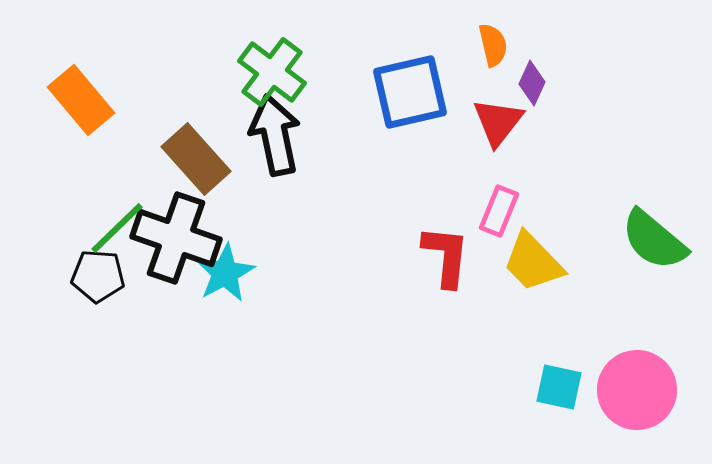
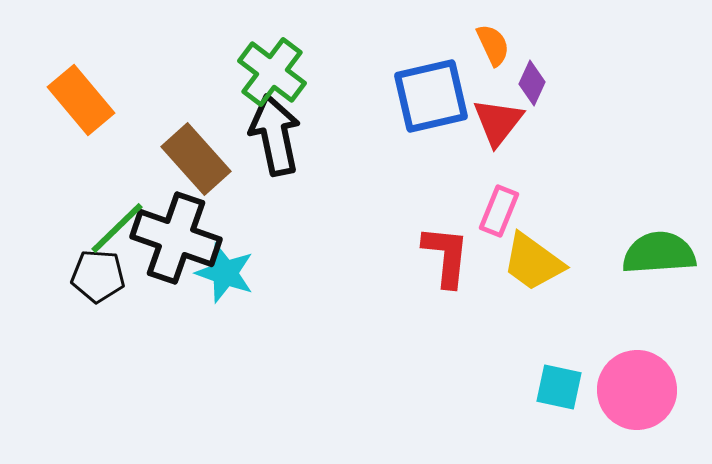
orange semicircle: rotated 12 degrees counterclockwise
blue square: moved 21 px right, 4 px down
green semicircle: moved 5 px right, 13 px down; rotated 136 degrees clockwise
yellow trapezoid: rotated 10 degrees counterclockwise
cyan star: rotated 24 degrees counterclockwise
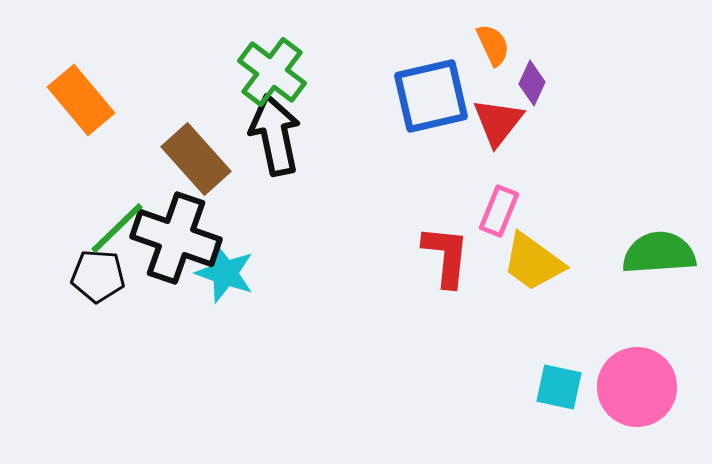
pink circle: moved 3 px up
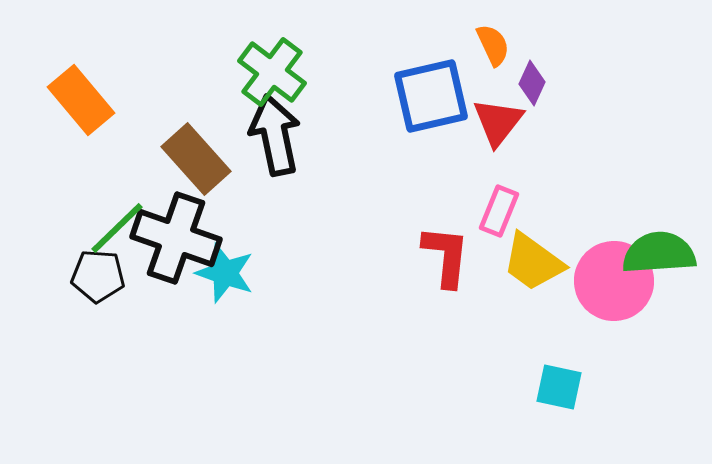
pink circle: moved 23 px left, 106 px up
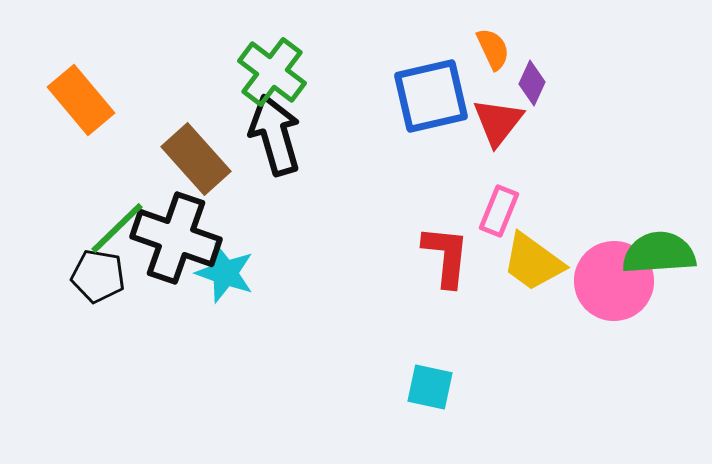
orange semicircle: moved 4 px down
black arrow: rotated 4 degrees counterclockwise
black pentagon: rotated 6 degrees clockwise
cyan square: moved 129 px left
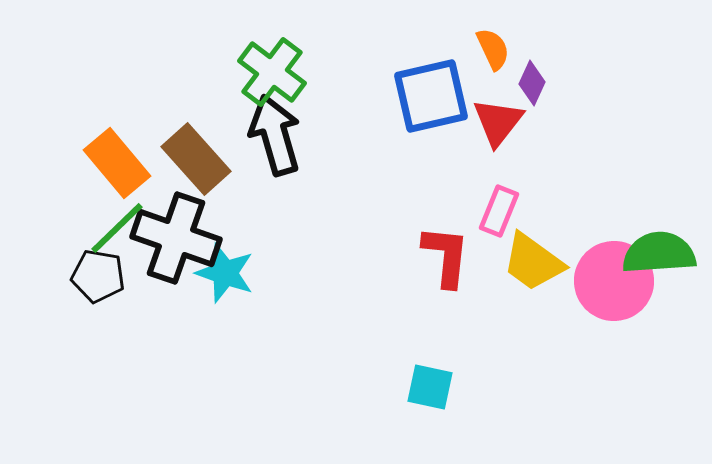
orange rectangle: moved 36 px right, 63 px down
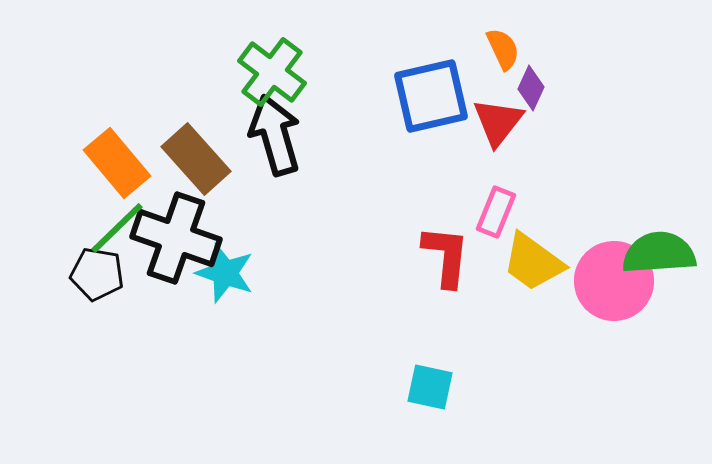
orange semicircle: moved 10 px right
purple diamond: moved 1 px left, 5 px down
pink rectangle: moved 3 px left, 1 px down
black pentagon: moved 1 px left, 2 px up
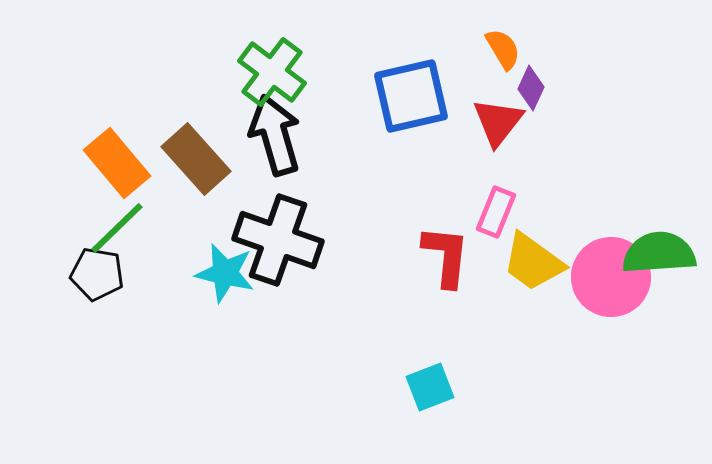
orange semicircle: rotated 6 degrees counterclockwise
blue square: moved 20 px left
black cross: moved 102 px right, 2 px down
cyan star: rotated 6 degrees counterclockwise
pink circle: moved 3 px left, 4 px up
cyan square: rotated 33 degrees counterclockwise
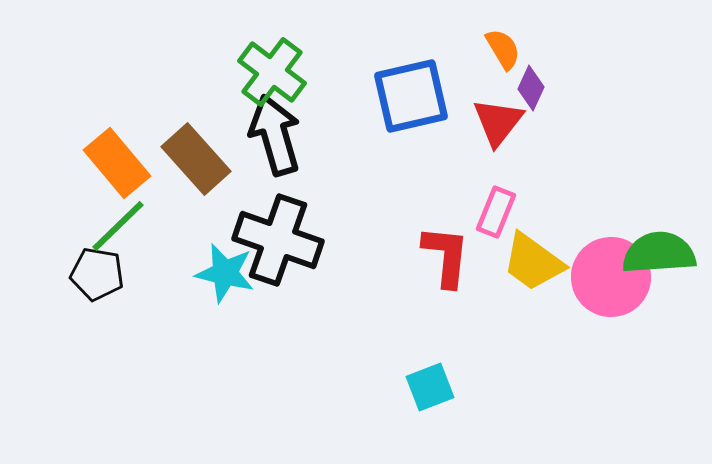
green line: moved 1 px right, 2 px up
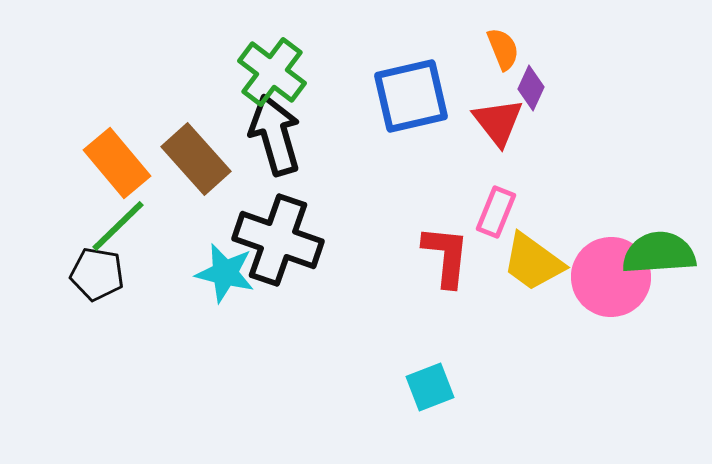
orange semicircle: rotated 9 degrees clockwise
red triangle: rotated 16 degrees counterclockwise
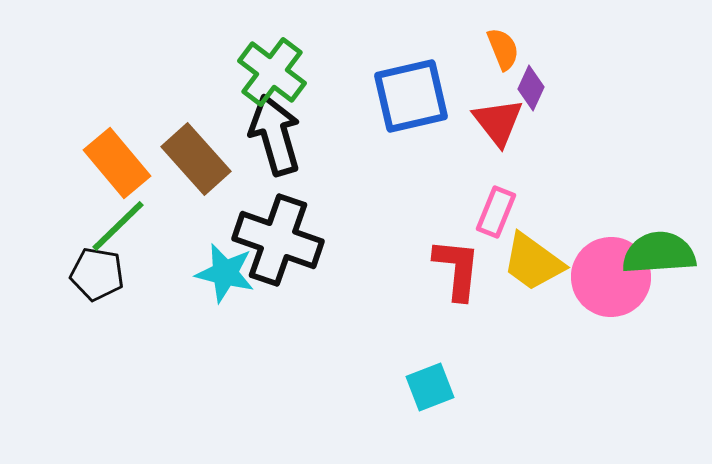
red L-shape: moved 11 px right, 13 px down
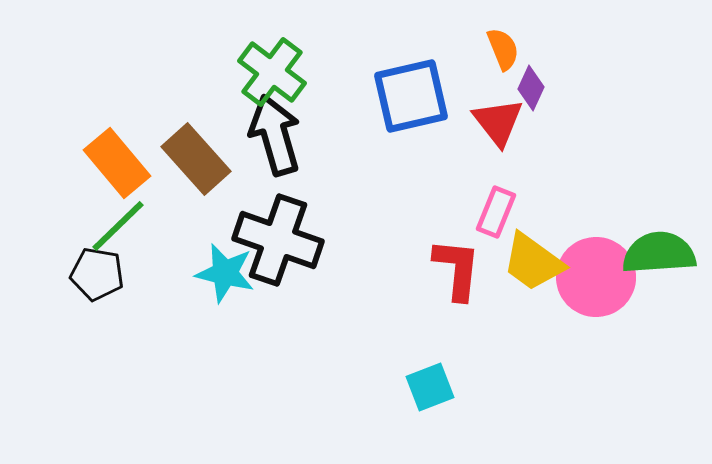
pink circle: moved 15 px left
